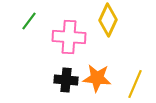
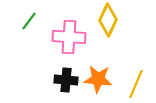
orange star: moved 1 px right, 1 px down
yellow line: moved 1 px right
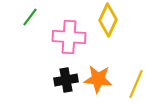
green line: moved 1 px right, 4 px up
black cross: rotated 15 degrees counterclockwise
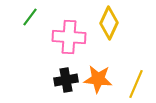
yellow diamond: moved 1 px right, 3 px down
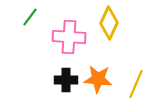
black cross: rotated 10 degrees clockwise
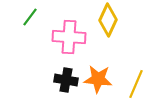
yellow diamond: moved 1 px left, 3 px up
black cross: rotated 10 degrees clockwise
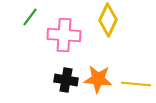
pink cross: moved 5 px left, 2 px up
yellow line: rotated 72 degrees clockwise
